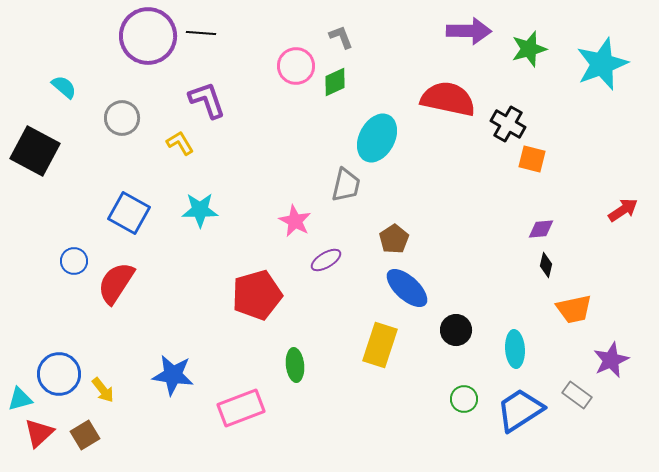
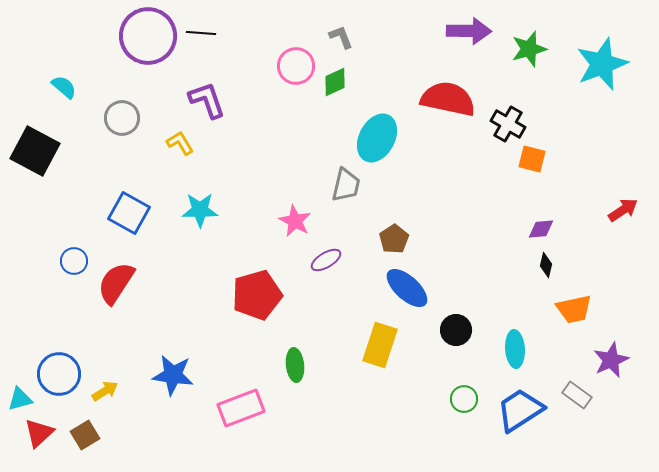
yellow arrow at (103, 390): moved 2 px right, 1 px down; rotated 84 degrees counterclockwise
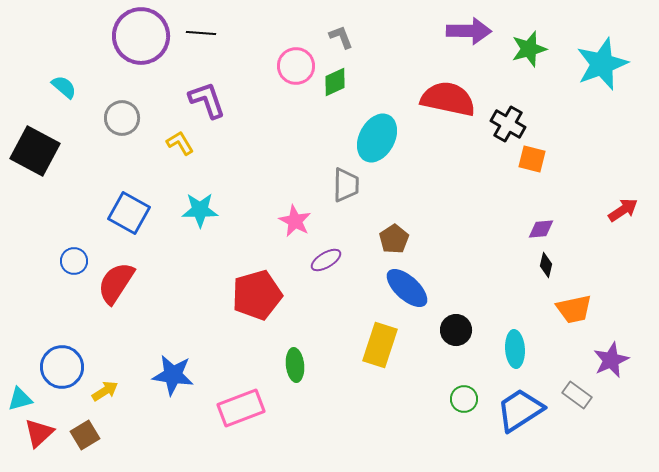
purple circle at (148, 36): moved 7 px left
gray trapezoid at (346, 185): rotated 12 degrees counterclockwise
blue circle at (59, 374): moved 3 px right, 7 px up
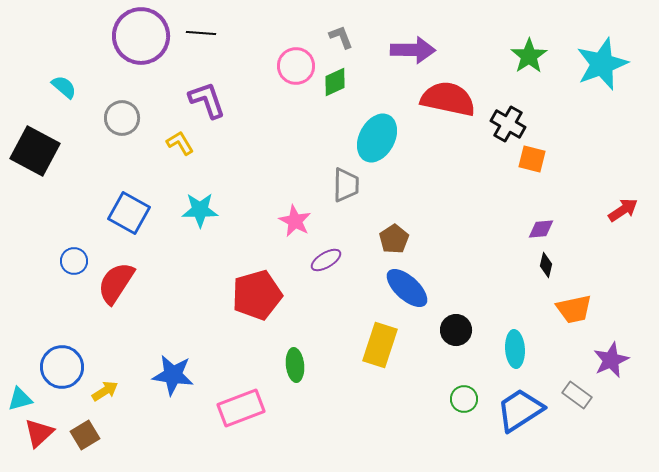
purple arrow at (469, 31): moved 56 px left, 19 px down
green star at (529, 49): moved 7 px down; rotated 18 degrees counterclockwise
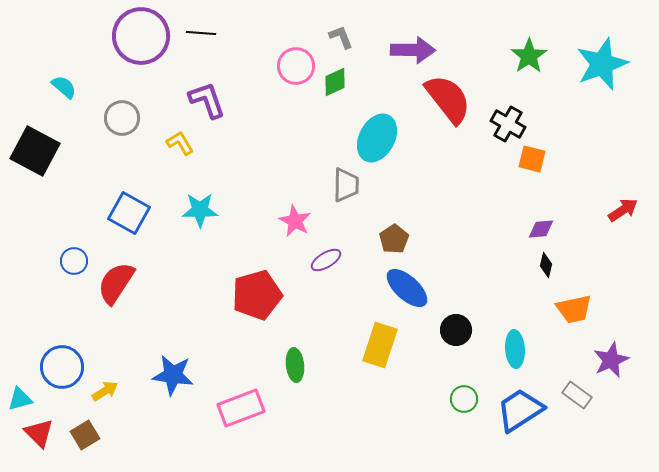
red semicircle at (448, 99): rotated 40 degrees clockwise
red triangle at (39, 433): rotated 32 degrees counterclockwise
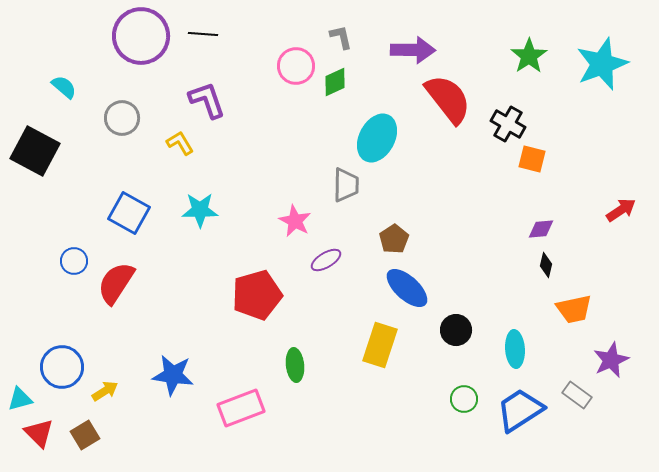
black line at (201, 33): moved 2 px right, 1 px down
gray L-shape at (341, 37): rotated 8 degrees clockwise
red arrow at (623, 210): moved 2 px left
